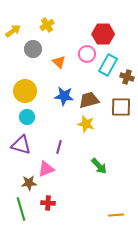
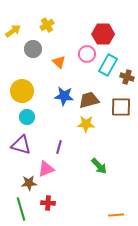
yellow circle: moved 3 px left
yellow star: rotated 12 degrees counterclockwise
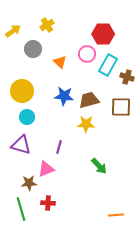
orange triangle: moved 1 px right
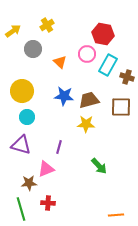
red hexagon: rotated 10 degrees clockwise
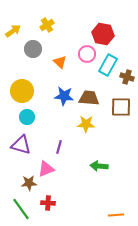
brown trapezoid: moved 2 px up; rotated 20 degrees clockwise
green arrow: rotated 138 degrees clockwise
green line: rotated 20 degrees counterclockwise
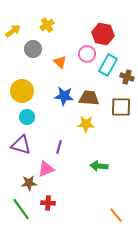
orange line: rotated 56 degrees clockwise
